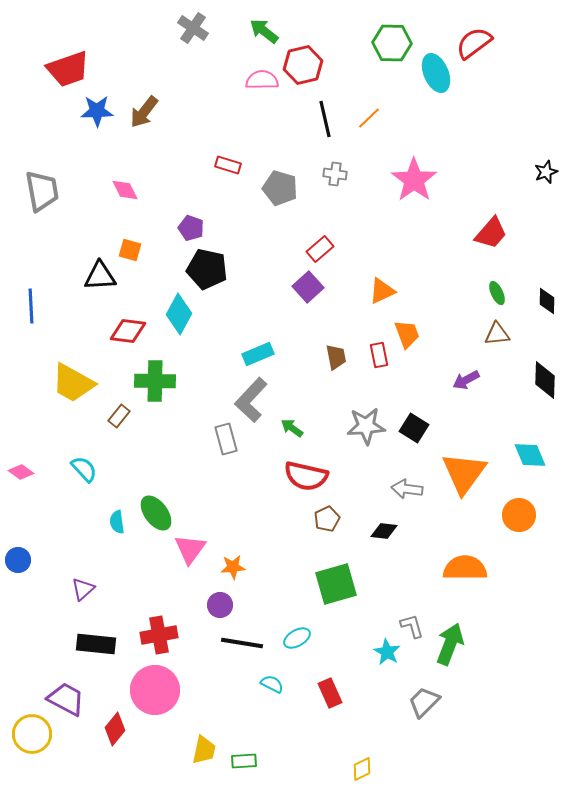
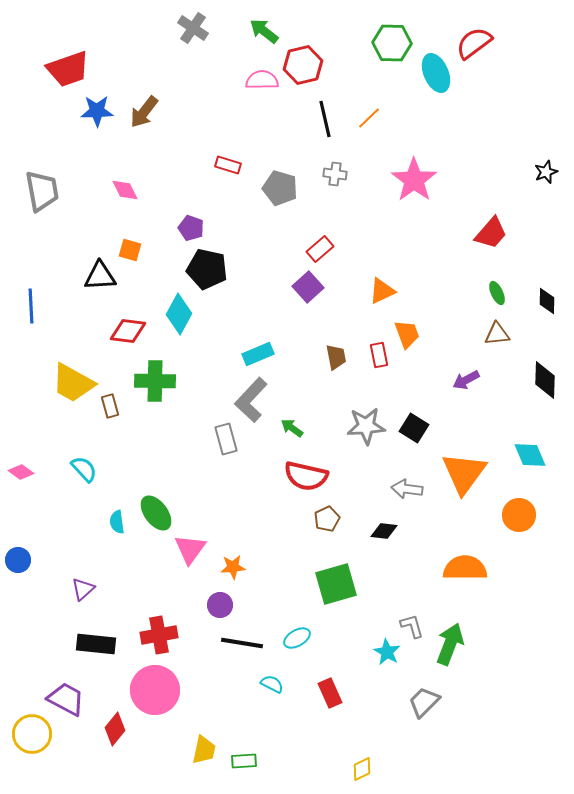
brown rectangle at (119, 416): moved 9 px left, 10 px up; rotated 55 degrees counterclockwise
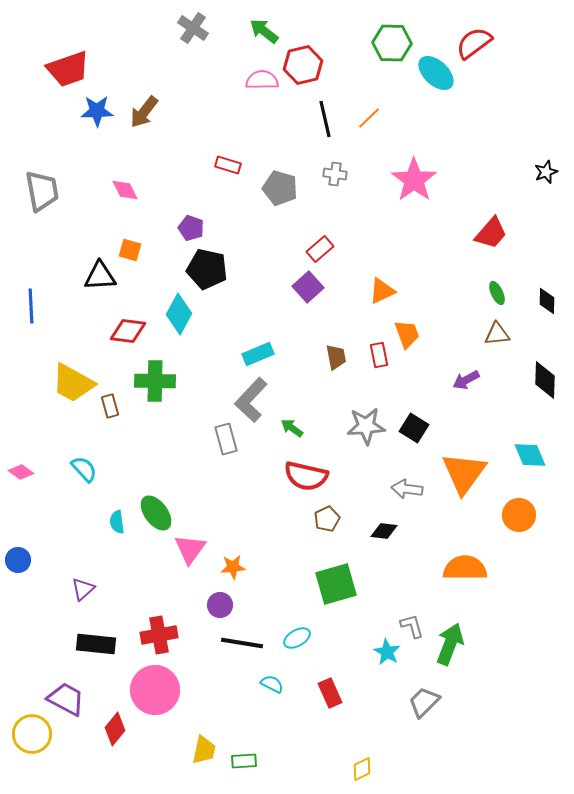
cyan ellipse at (436, 73): rotated 24 degrees counterclockwise
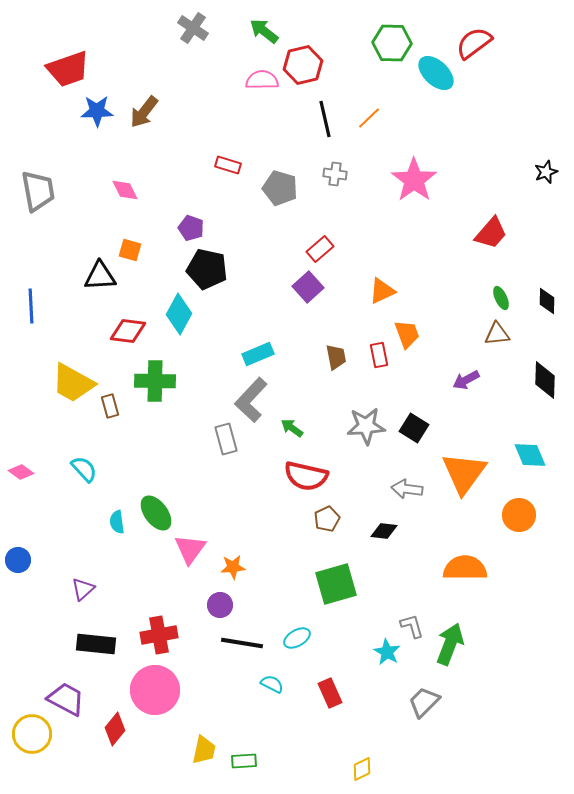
gray trapezoid at (42, 191): moved 4 px left
green ellipse at (497, 293): moved 4 px right, 5 px down
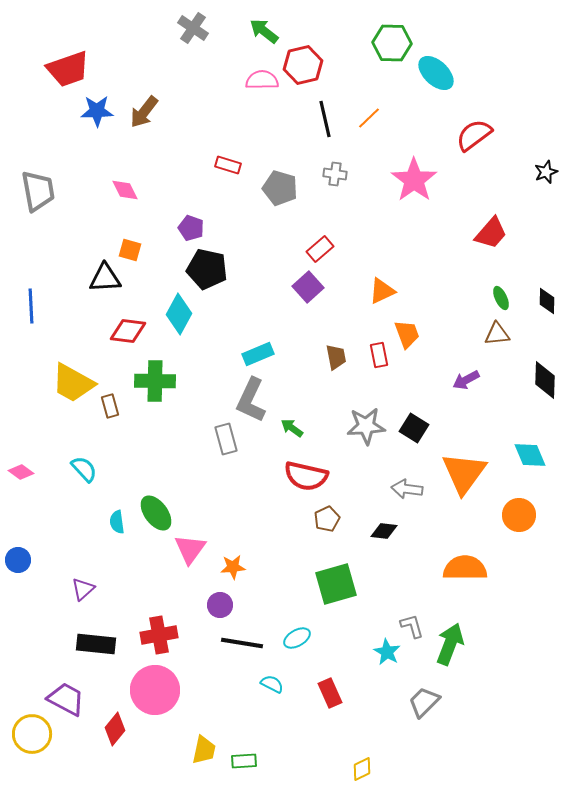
red semicircle at (474, 43): moved 92 px down
black triangle at (100, 276): moved 5 px right, 2 px down
gray L-shape at (251, 400): rotated 18 degrees counterclockwise
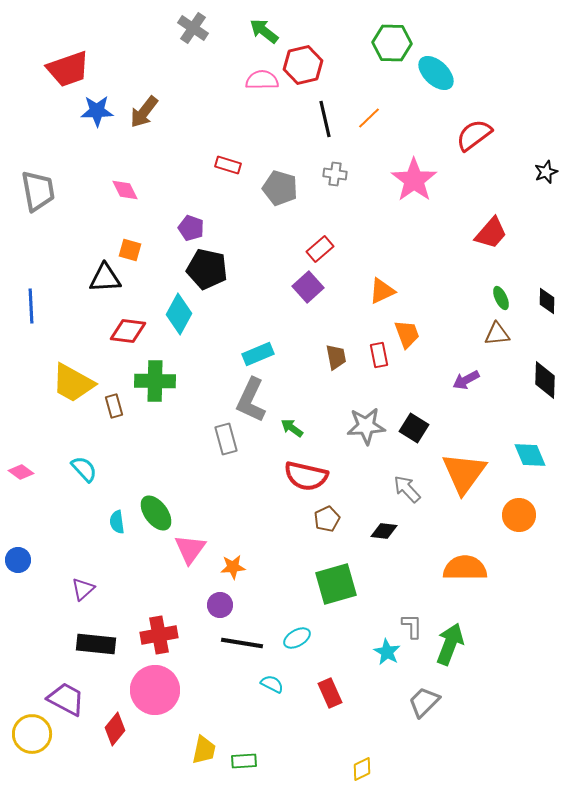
brown rectangle at (110, 406): moved 4 px right
gray arrow at (407, 489): rotated 40 degrees clockwise
gray L-shape at (412, 626): rotated 16 degrees clockwise
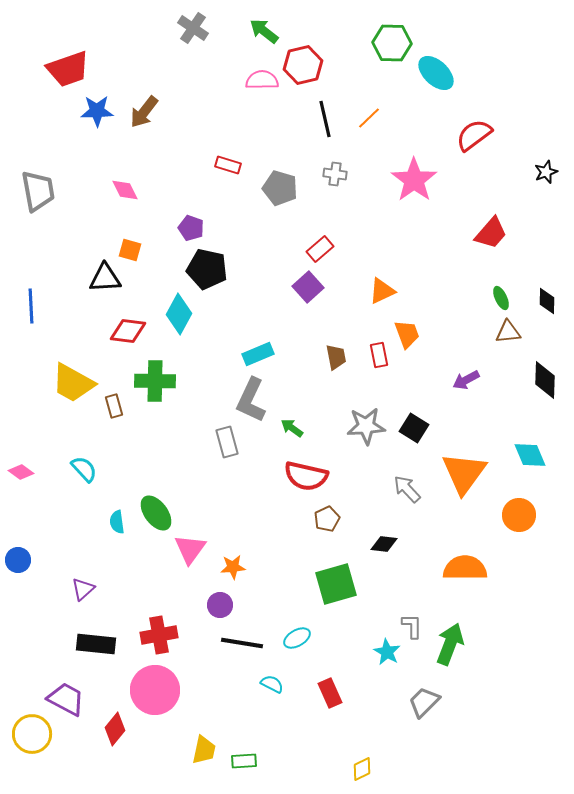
brown triangle at (497, 334): moved 11 px right, 2 px up
gray rectangle at (226, 439): moved 1 px right, 3 px down
black diamond at (384, 531): moved 13 px down
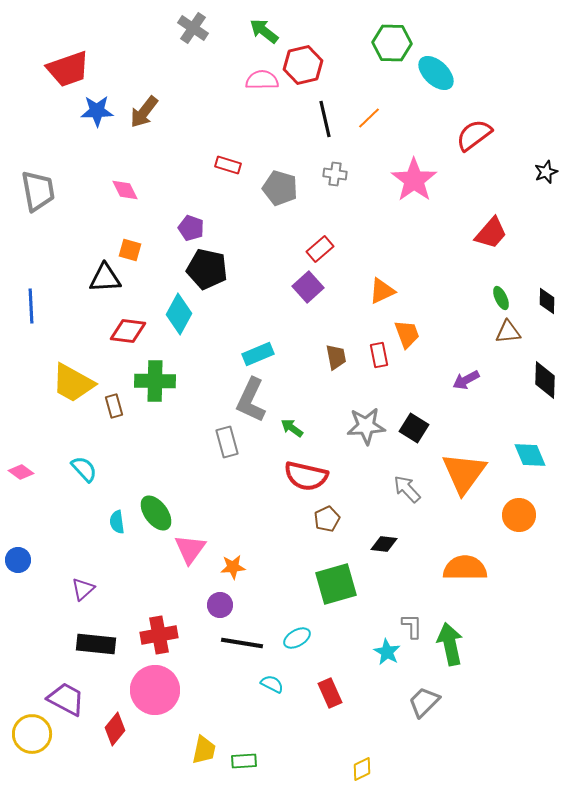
green arrow at (450, 644): rotated 33 degrees counterclockwise
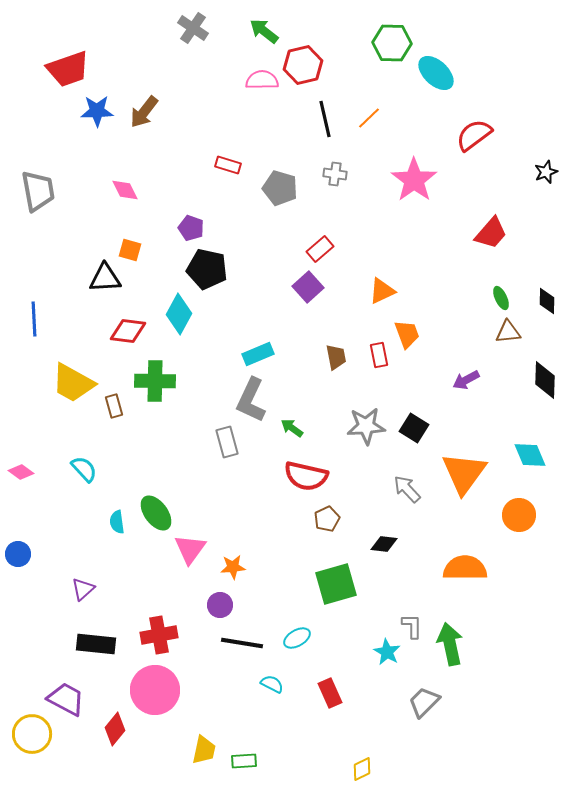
blue line at (31, 306): moved 3 px right, 13 px down
blue circle at (18, 560): moved 6 px up
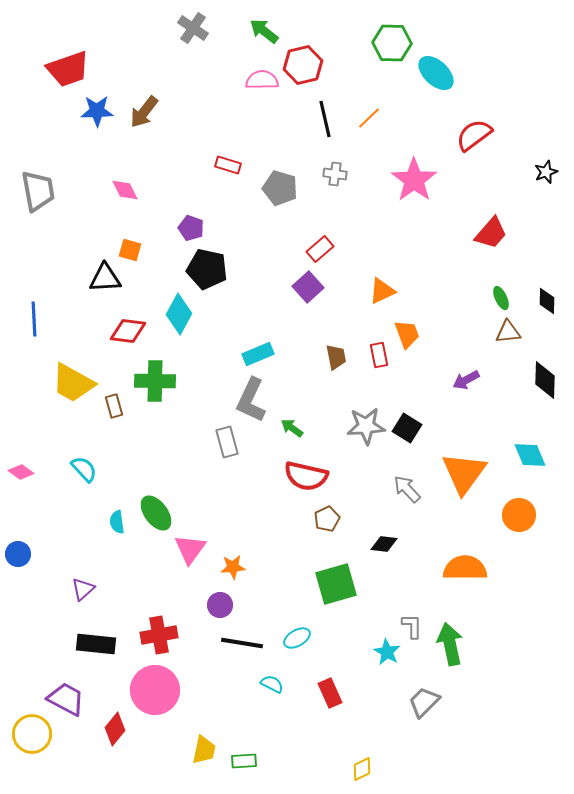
black square at (414, 428): moved 7 px left
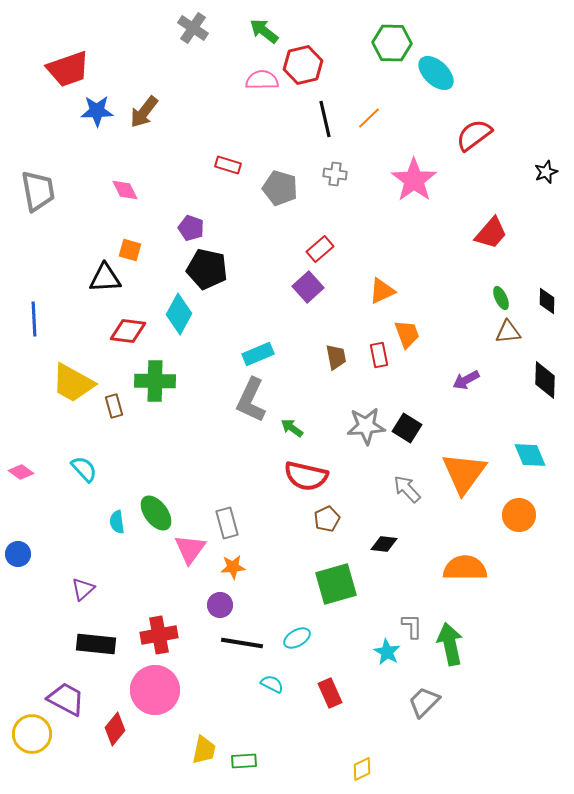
gray rectangle at (227, 442): moved 81 px down
